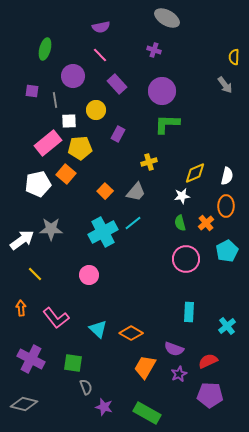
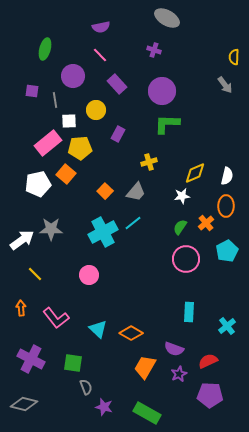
green semicircle at (180, 223): moved 4 px down; rotated 49 degrees clockwise
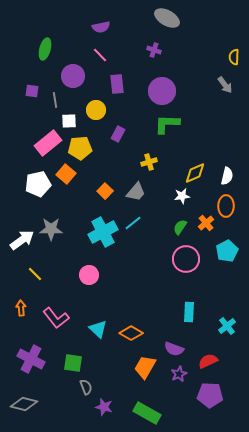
purple rectangle at (117, 84): rotated 36 degrees clockwise
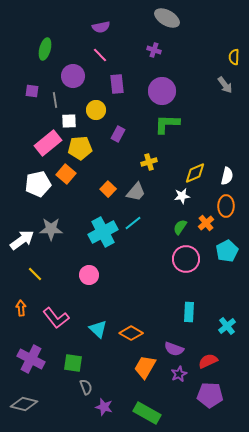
orange square at (105, 191): moved 3 px right, 2 px up
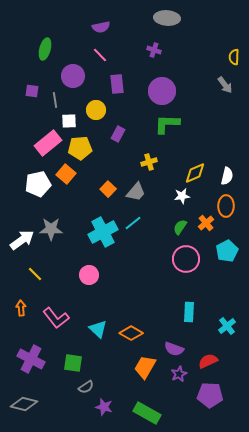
gray ellipse at (167, 18): rotated 25 degrees counterclockwise
gray semicircle at (86, 387): rotated 77 degrees clockwise
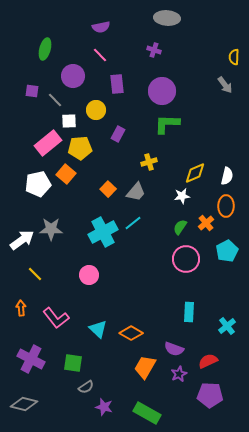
gray line at (55, 100): rotated 35 degrees counterclockwise
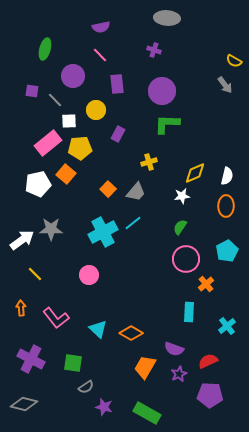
yellow semicircle at (234, 57): moved 4 px down; rotated 63 degrees counterclockwise
orange cross at (206, 223): moved 61 px down
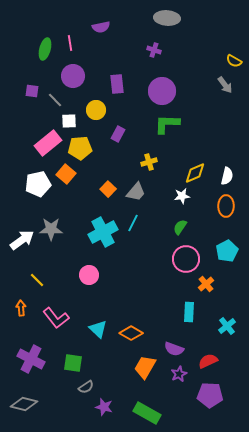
pink line at (100, 55): moved 30 px left, 12 px up; rotated 35 degrees clockwise
cyan line at (133, 223): rotated 24 degrees counterclockwise
yellow line at (35, 274): moved 2 px right, 6 px down
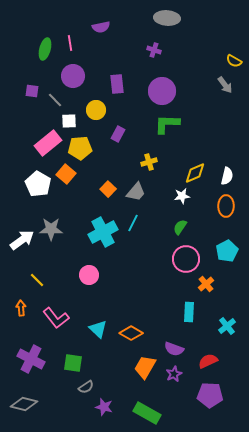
white pentagon at (38, 184): rotated 30 degrees counterclockwise
purple star at (179, 374): moved 5 px left
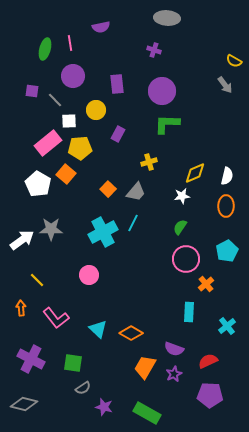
gray semicircle at (86, 387): moved 3 px left, 1 px down
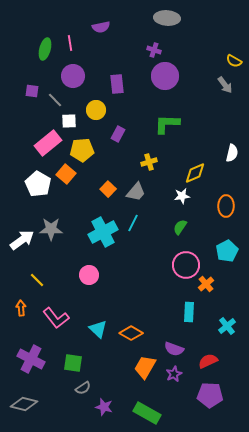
purple circle at (162, 91): moved 3 px right, 15 px up
yellow pentagon at (80, 148): moved 2 px right, 2 px down
white semicircle at (227, 176): moved 5 px right, 23 px up
pink circle at (186, 259): moved 6 px down
